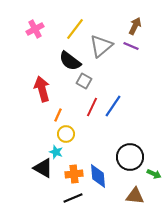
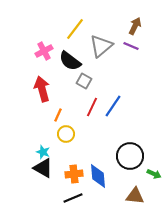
pink cross: moved 9 px right, 22 px down
cyan star: moved 13 px left
black circle: moved 1 px up
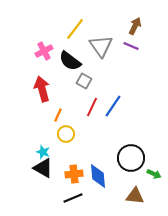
gray triangle: rotated 25 degrees counterclockwise
black circle: moved 1 px right, 2 px down
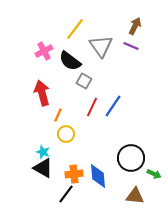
red arrow: moved 4 px down
black line: moved 7 px left, 4 px up; rotated 30 degrees counterclockwise
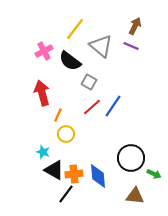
gray triangle: rotated 15 degrees counterclockwise
gray square: moved 5 px right, 1 px down
red line: rotated 24 degrees clockwise
black triangle: moved 11 px right, 2 px down
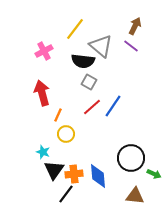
purple line: rotated 14 degrees clockwise
black semicircle: moved 13 px right; rotated 30 degrees counterclockwise
black triangle: rotated 35 degrees clockwise
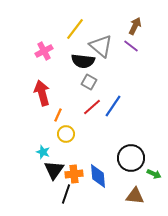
black line: rotated 18 degrees counterclockwise
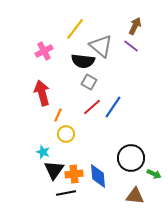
blue line: moved 1 px down
black line: moved 1 px up; rotated 60 degrees clockwise
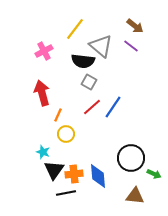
brown arrow: rotated 102 degrees clockwise
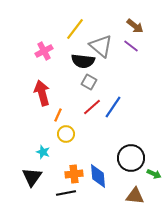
black triangle: moved 22 px left, 7 px down
